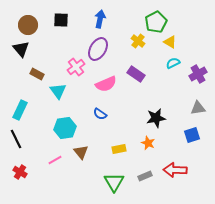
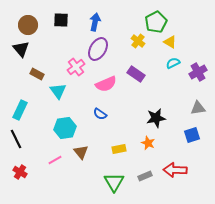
blue arrow: moved 5 px left, 3 px down
purple cross: moved 2 px up
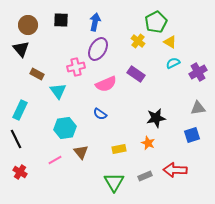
pink cross: rotated 24 degrees clockwise
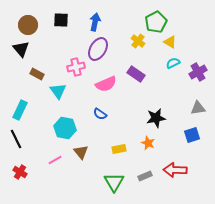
cyan hexagon: rotated 20 degrees clockwise
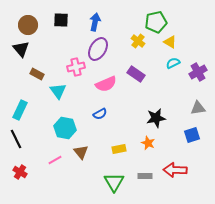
green pentagon: rotated 15 degrees clockwise
blue semicircle: rotated 64 degrees counterclockwise
gray rectangle: rotated 24 degrees clockwise
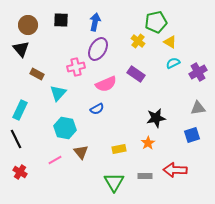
cyan triangle: moved 2 px down; rotated 18 degrees clockwise
blue semicircle: moved 3 px left, 5 px up
orange star: rotated 16 degrees clockwise
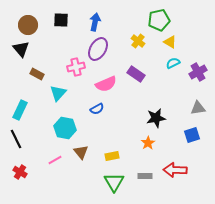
green pentagon: moved 3 px right, 2 px up
yellow rectangle: moved 7 px left, 7 px down
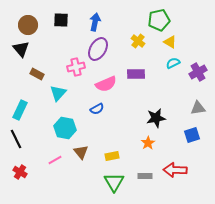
purple rectangle: rotated 36 degrees counterclockwise
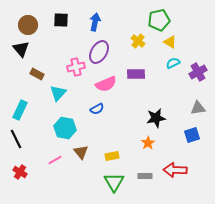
purple ellipse: moved 1 px right, 3 px down
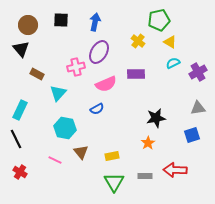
pink line: rotated 56 degrees clockwise
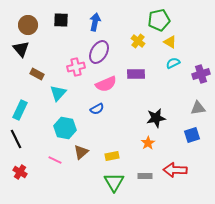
purple cross: moved 3 px right, 2 px down; rotated 12 degrees clockwise
brown triangle: rotated 28 degrees clockwise
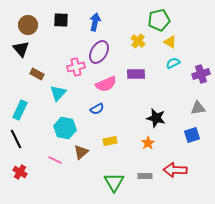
black star: rotated 24 degrees clockwise
yellow rectangle: moved 2 px left, 15 px up
